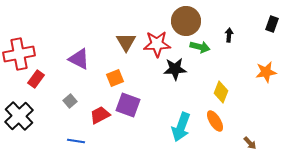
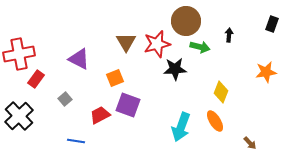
red star: rotated 12 degrees counterclockwise
gray square: moved 5 px left, 2 px up
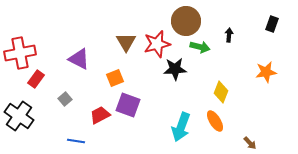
red cross: moved 1 px right, 1 px up
black cross: rotated 12 degrees counterclockwise
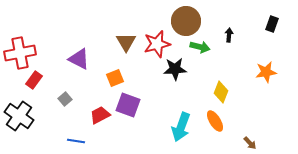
red rectangle: moved 2 px left, 1 px down
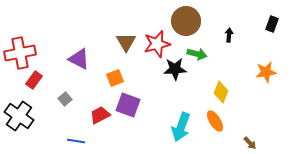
green arrow: moved 3 px left, 7 px down
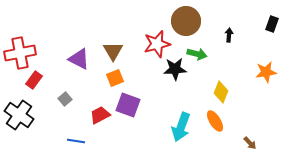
brown triangle: moved 13 px left, 9 px down
black cross: moved 1 px up
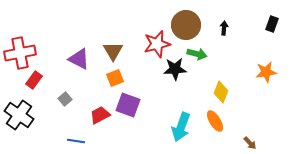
brown circle: moved 4 px down
black arrow: moved 5 px left, 7 px up
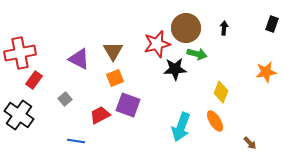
brown circle: moved 3 px down
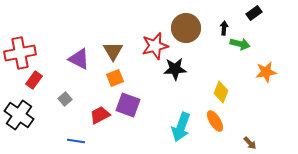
black rectangle: moved 18 px left, 11 px up; rotated 35 degrees clockwise
red star: moved 2 px left, 2 px down
green arrow: moved 43 px right, 10 px up
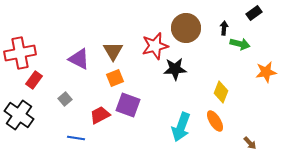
blue line: moved 3 px up
